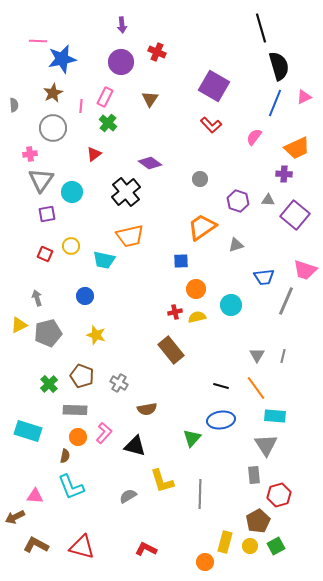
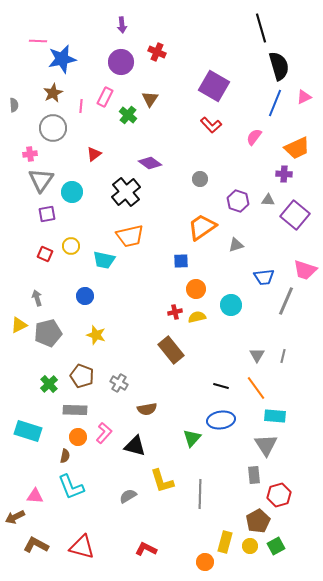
green cross at (108, 123): moved 20 px right, 8 px up
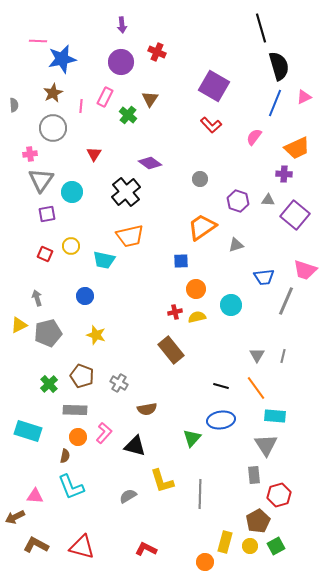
red triangle at (94, 154): rotated 21 degrees counterclockwise
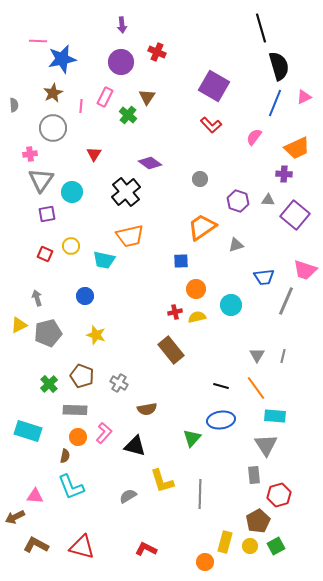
brown triangle at (150, 99): moved 3 px left, 2 px up
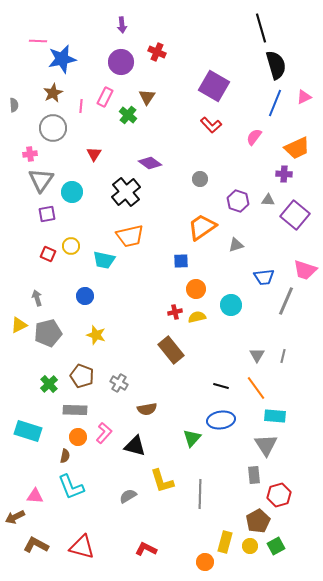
black semicircle at (279, 66): moved 3 px left, 1 px up
red square at (45, 254): moved 3 px right
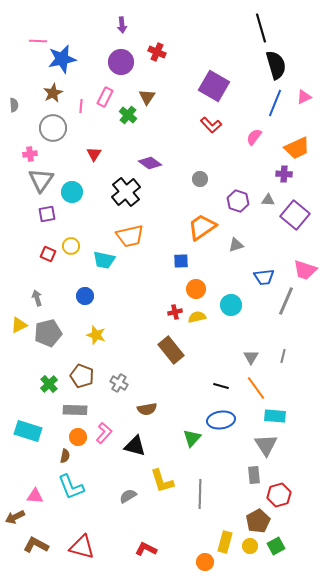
gray triangle at (257, 355): moved 6 px left, 2 px down
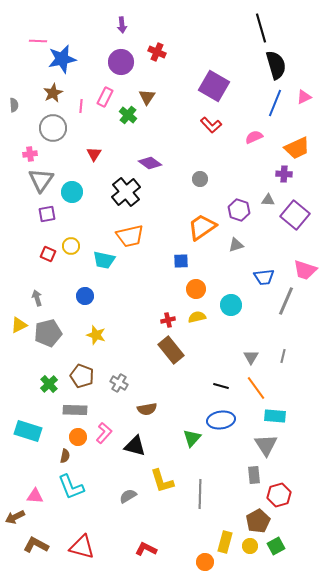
pink semicircle at (254, 137): rotated 30 degrees clockwise
purple hexagon at (238, 201): moved 1 px right, 9 px down
red cross at (175, 312): moved 7 px left, 8 px down
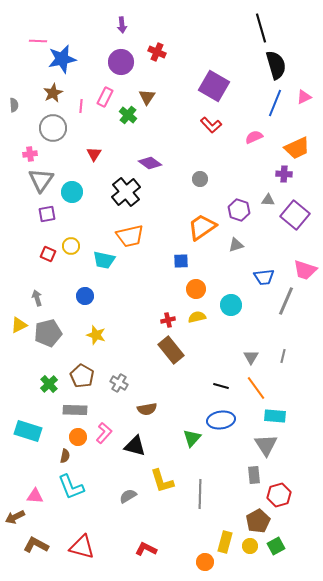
brown pentagon at (82, 376): rotated 10 degrees clockwise
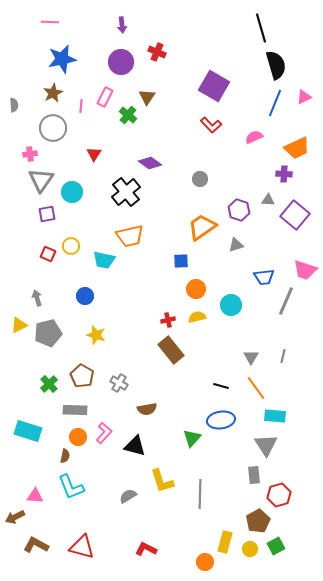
pink line at (38, 41): moved 12 px right, 19 px up
yellow circle at (250, 546): moved 3 px down
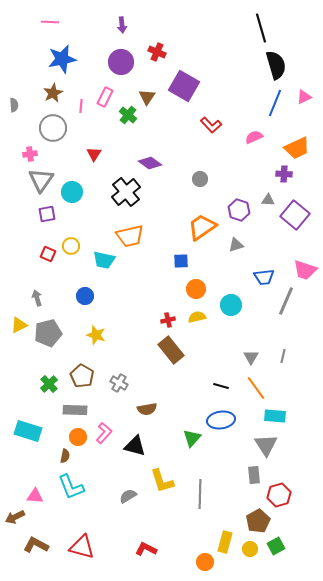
purple square at (214, 86): moved 30 px left
